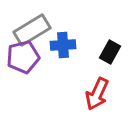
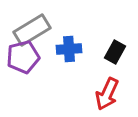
blue cross: moved 6 px right, 4 px down
black rectangle: moved 5 px right
red arrow: moved 10 px right
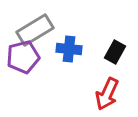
gray rectangle: moved 3 px right
blue cross: rotated 10 degrees clockwise
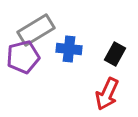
gray rectangle: moved 1 px right
black rectangle: moved 2 px down
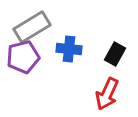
gray rectangle: moved 4 px left, 3 px up
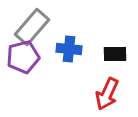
gray rectangle: rotated 18 degrees counterclockwise
black rectangle: rotated 60 degrees clockwise
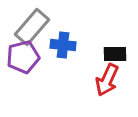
blue cross: moved 6 px left, 4 px up
red arrow: moved 14 px up
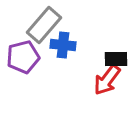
gray rectangle: moved 12 px right, 2 px up
black rectangle: moved 1 px right, 5 px down
red arrow: rotated 12 degrees clockwise
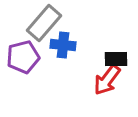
gray rectangle: moved 2 px up
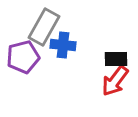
gray rectangle: moved 4 px down; rotated 12 degrees counterclockwise
red arrow: moved 8 px right, 1 px down
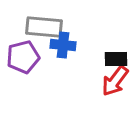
gray rectangle: rotated 66 degrees clockwise
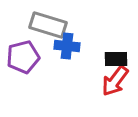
gray rectangle: moved 4 px right, 2 px up; rotated 12 degrees clockwise
blue cross: moved 4 px right, 1 px down
